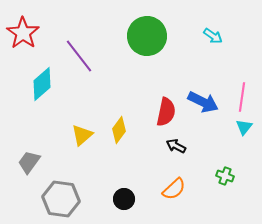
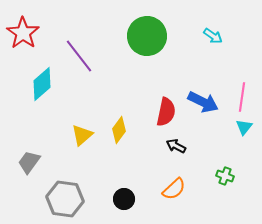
gray hexagon: moved 4 px right
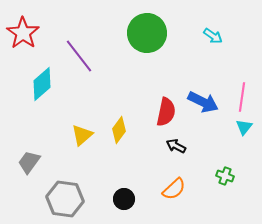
green circle: moved 3 px up
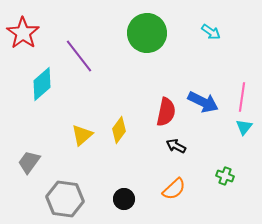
cyan arrow: moved 2 px left, 4 px up
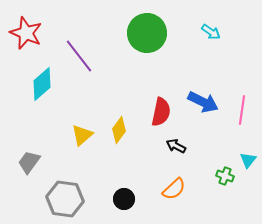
red star: moved 3 px right; rotated 12 degrees counterclockwise
pink line: moved 13 px down
red semicircle: moved 5 px left
cyan triangle: moved 4 px right, 33 px down
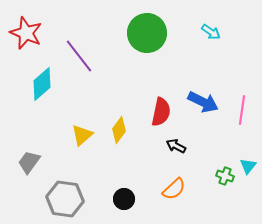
cyan triangle: moved 6 px down
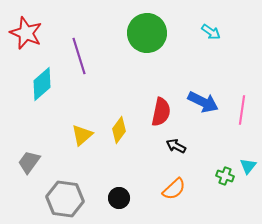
purple line: rotated 21 degrees clockwise
black circle: moved 5 px left, 1 px up
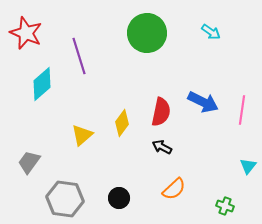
yellow diamond: moved 3 px right, 7 px up
black arrow: moved 14 px left, 1 px down
green cross: moved 30 px down
